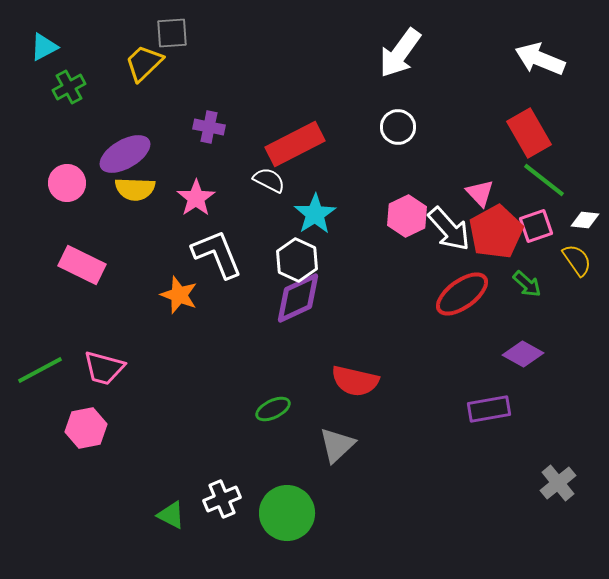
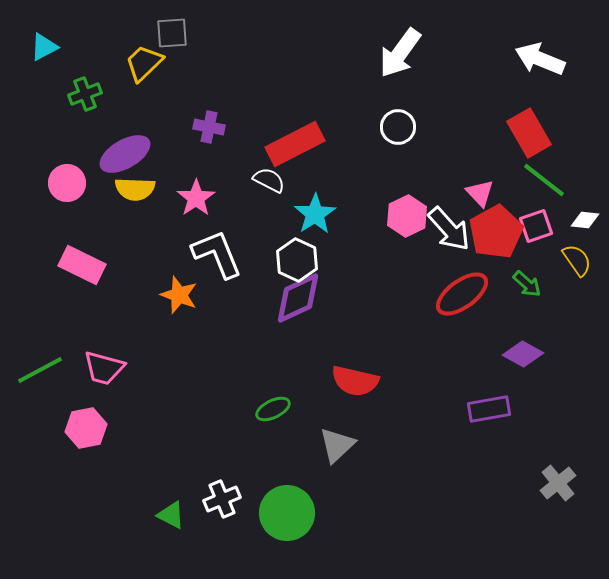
green cross at (69, 87): moved 16 px right, 7 px down; rotated 8 degrees clockwise
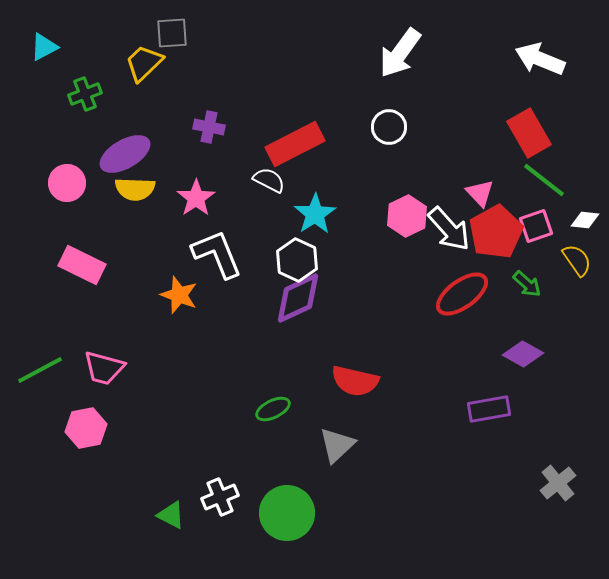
white circle at (398, 127): moved 9 px left
white cross at (222, 499): moved 2 px left, 2 px up
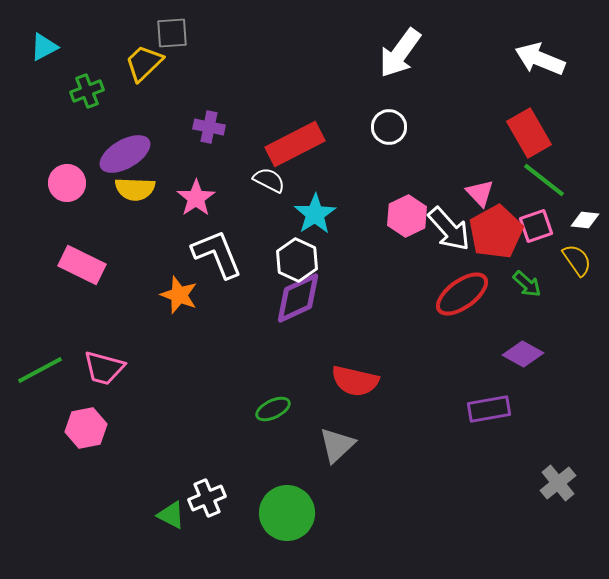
green cross at (85, 94): moved 2 px right, 3 px up
white cross at (220, 497): moved 13 px left, 1 px down
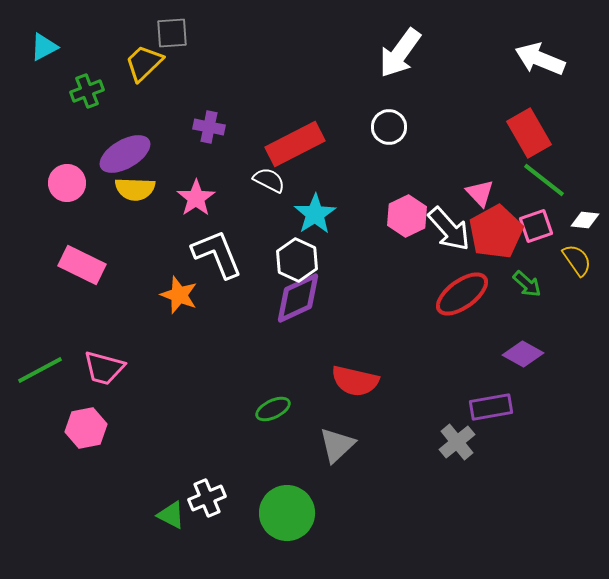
purple rectangle at (489, 409): moved 2 px right, 2 px up
gray cross at (558, 483): moved 101 px left, 41 px up
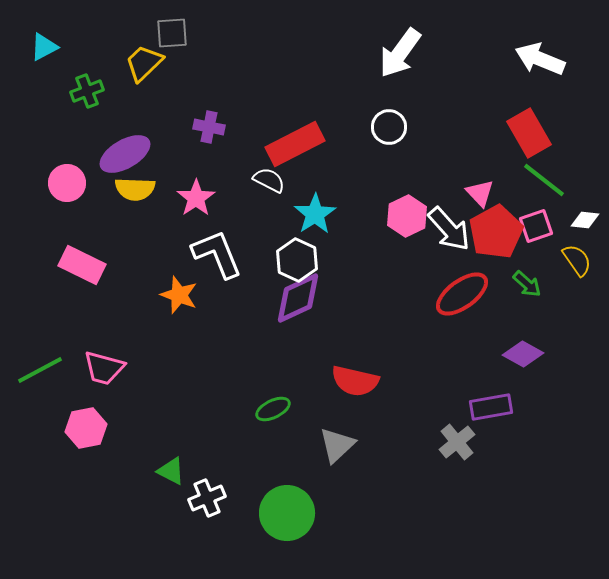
green triangle at (171, 515): moved 44 px up
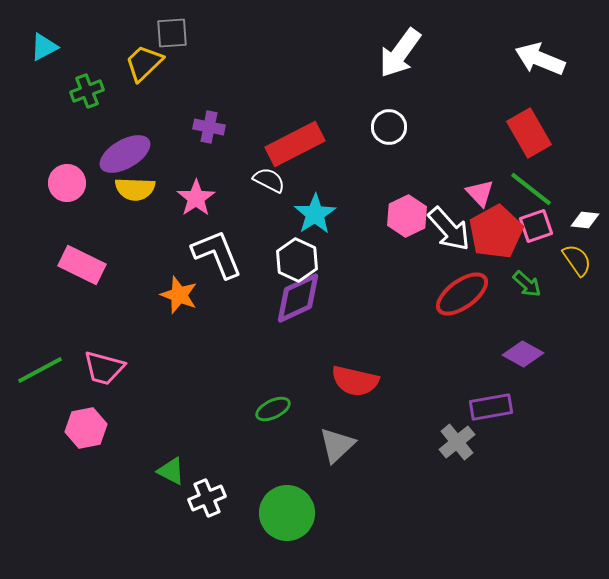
green line at (544, 180): moved 13 px left, 9 px down
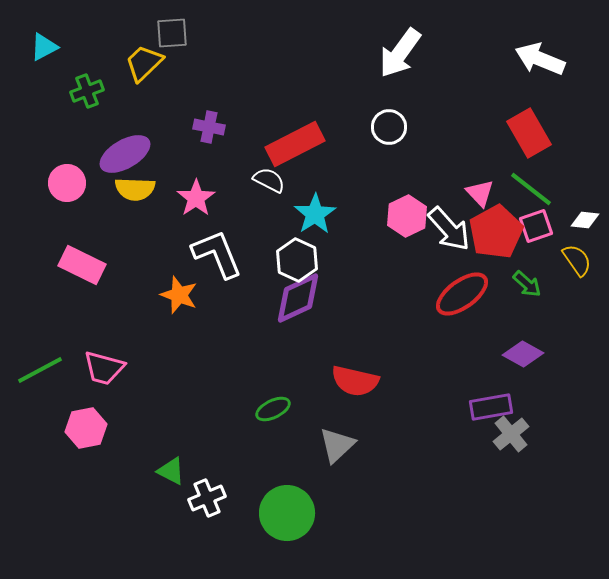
gray cross at (457, 442): moved 54 px right, 8 px up
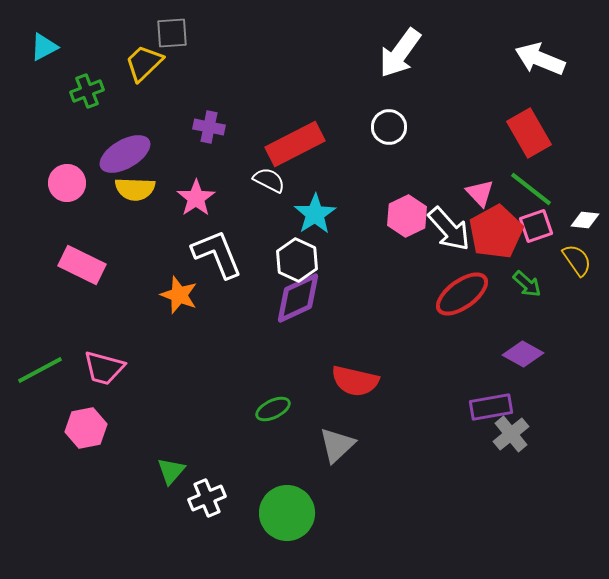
green triangle at (171, 471): rotated 44 degrees clockwise
